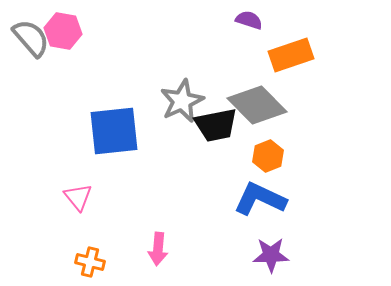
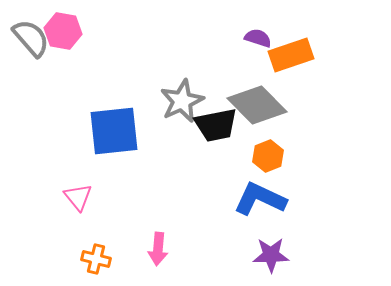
purple semicircle: moved 9 px right, 18 px down
orange cross: moved 6 px right, 3 px up
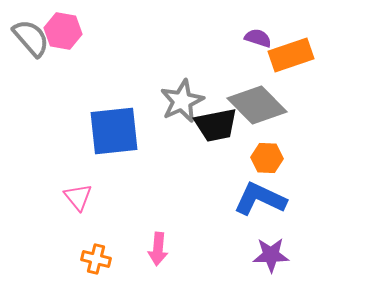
orange hexagon: moved 1 px left, 2 px down; rotated 24 degrees clockwise
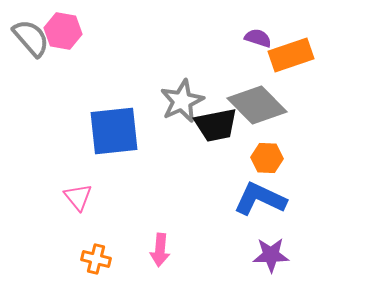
pink arrow: moved 2 px right, 1 px down
